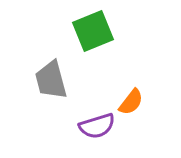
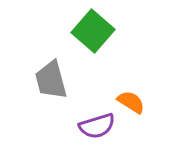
green square: rotated 27 degrees counterclockwise
orange semicircle: rotated 96 degrees counterclockwise
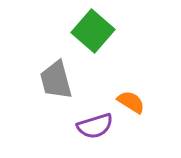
gray trapezoid: moved 5 px right
purple semicircle: moved 2 px left
